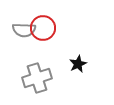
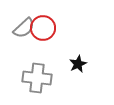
gray semicircle: moved 2 px up; rotated 45 degrees counterclockwise
gray cross: rotated 24 degrees clockwise
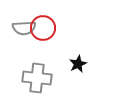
gray semicircle: rotated 40 degrees clockwise
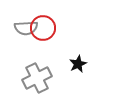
gray semicircle: moved 2 px right
gray cross: rotated 32 degrees counterclockwise
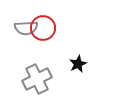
gray cross: moved 1 px down
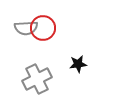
black star: rotated 18 degrees clockwise
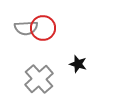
black star: rotated 24 degrees clockwise
gray cross: moved 2 px right; rotated 16 degrees counterclockwise
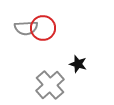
gray cross: moved 11 px right, 6 px down
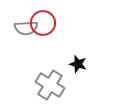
red circle: moved 5 px up
gray cross: rotated 16 degrees counterclockwise
